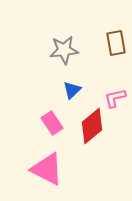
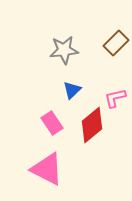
brown rectangle: rotated 55 degrees clockwise
red diamond: moved 1 px up
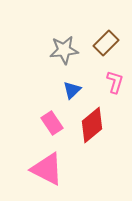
brown rectangle: moved 10 px left
pink L-shape: moved 16 px up; rotated 120 degrees clockwise
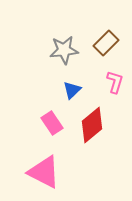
pink triangle: moved 3 px left, 3 px down
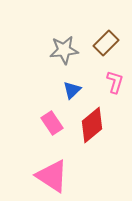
pink triangle: moved 8 px right, 4 px down; rotated 6 degrees clockwise
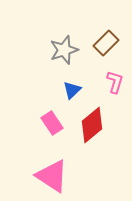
gray star: rotated 12 degrees counterclockwise
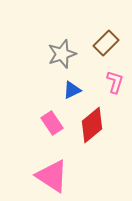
gray star: moved 2 px left, 4 px down
blue triangle: rotated 18 degrees clockwise
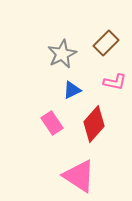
gray star: rotated 8 degrees counterclockwise
pink L-shape: rotated 85 degrees clockwise
red diamond: moved 2 px right, 1 px up; rotated 9 degrees counterclockwise
pink triangle: moved 27 px right
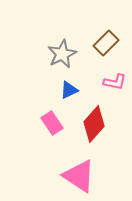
blue triangle: moved 3 px left
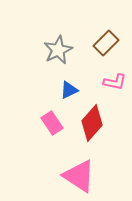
gray star: moved 4 px left, 4 px up
red diamond: moved 2 px left, 1 px up
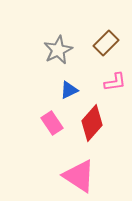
pink L-shape: rotated 20 degrees counterclockwise
